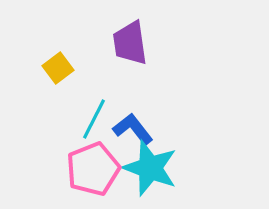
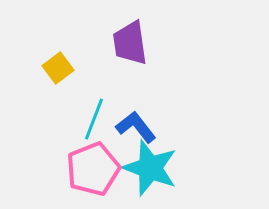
cyan line: rotated 6 degrees counterclockwise
blue L-shape: moved 3 px right, 2 px up
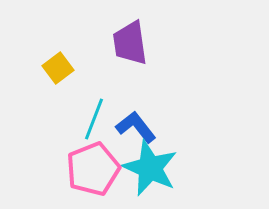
cyan star: rotated 4 degrees clockwise
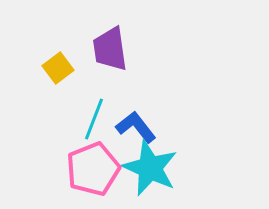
purple trapezoid: moved 20 px left, 6 px down
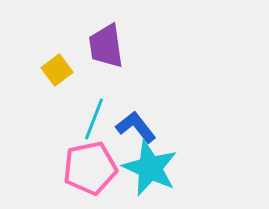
purple trapezoid: moved 4 px left, 3 px up
yellow square: moved 1 px left, 2 px down
pink pentagon: moved 3 px left, 1 px up; rotated 10 degrees clockwise
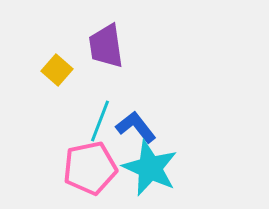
yellow square: rotated 12 degrees counterclockwise
cyan line: moved 6 px right, 2 px down
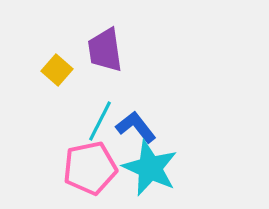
purple trapezoid: moved 1 px left, 4 px down
cyan line: rotated 6 degrees clockwise
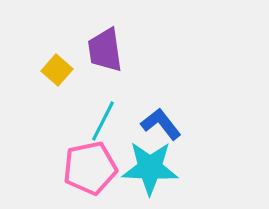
cyan line: moved 3 px right
blue L-shape: moved 25 px right, 3 px up
cyan star: rotated 22 degrees counterclockwise
